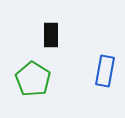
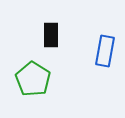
blue rectangle: moved 20 px up
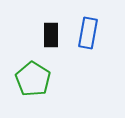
blue rectangle: moved 17 px left, 18 px up
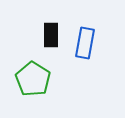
blue rectangle: moved 3 px left, 10 px down
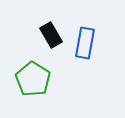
black rectangle: rotated 30 degrees counterclockwise
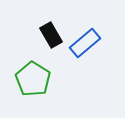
blue rectangle: rotated 40 degrees clockwise
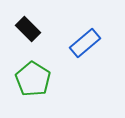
black rectangle: moved 23 px left, 6 px up; rotated 15 degrees counterclockwise
